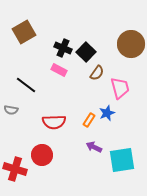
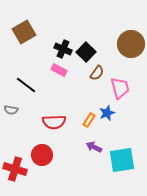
black cross: moved 1 px down
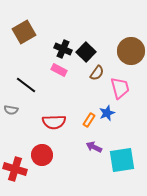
brown circle: moved 7 px down
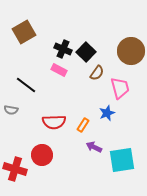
orange rectangle: moved 6 px left, 5 px down
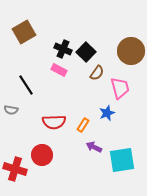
black line: rotated 20 degrees clockwise
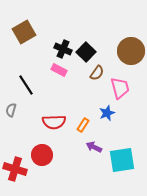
gray semicircle: rotated 96 degrees clockwise
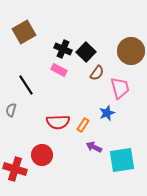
red semicircle: moved 4 px right
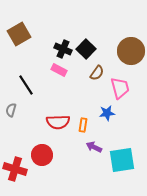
brown square: moved 5 px left, 2 px down
black square: moved 3 px up
blue star: rotated 14 degrees clockwise
orange rectangle: rotated 24 degrees counterclockwise
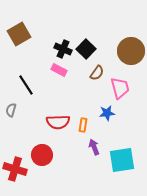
purple arrow: rotated 42 degrees clockwise
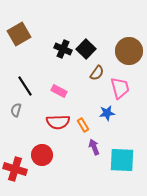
brown circle: moved 2 px left
pink rectangle: moved 21 px down
black line: moved 1 px left, 1 px down
gray semicircle: moved 5 px right
orange rectangle: rotated 40 degrees counterclockwise
cyan square: rotated 12 degrees clockwise
